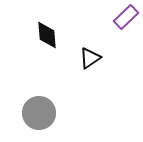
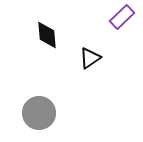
purple rectangle: moved 4 px left
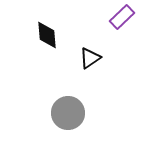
gray circle: moved 29 px right
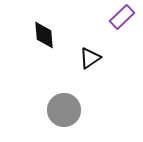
black diamond: moved 3 px left
gray circle: moved 4 px left, 3 px up
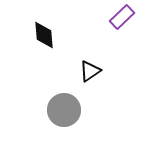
black triangle: moved 13 px down
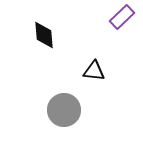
black triangle: moved 4 px right; rotated 40 degrees clockwise
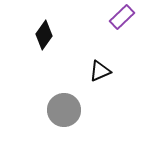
black diamond: rotated 40 degrees clockwise
black triangle: moved 6 px right; rotated 30 degrees counterclockwise
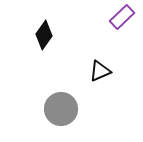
gray circle: moved 3 px left, 1 px up
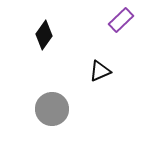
purple rectangle: moved 1 px left, 3 px down
gray circle: moved 9 px left
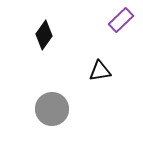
black triangle: rotated 15 degrees clockwise
